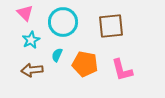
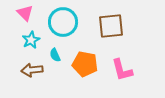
cyan semicircle: moved 2 px left; rotated 48 degrees counterclockwise
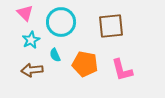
cyan circle: moved 2 px left
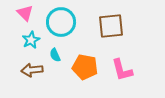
orange pentagon: moved 3 px down
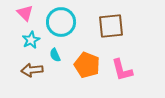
orange pentagon: moved 2 px right, 2 px up; rotated 10 degrees clockwise
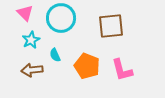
cyan circle: moved 4 px up
orange pentagon: moved 1 px down
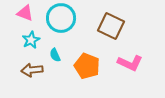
pink triangle: rotated 24 degrees counterclockwise
brown square: rotated 32 degrees clockwise
pink L-shape: moved 8 px right, 7 px up; rotated 50 degrees counterclockwise
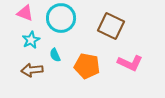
orange pentagon: rotated 10 degrees counterclockwise
